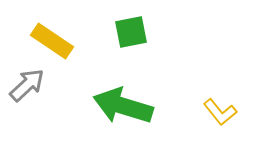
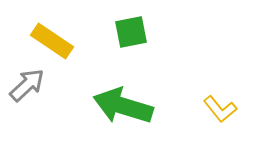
yellow L-shape: moved 3 px up
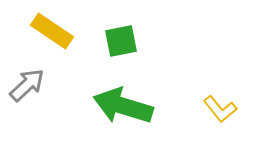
green square: moved 10 px left, 9 px down
yellow rectangle: moved 10 px up
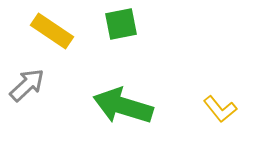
green square: moved 17 px up
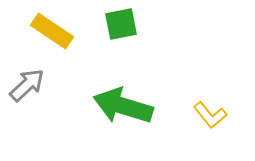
yellow L-shape: moved 10 px left, 6 px down
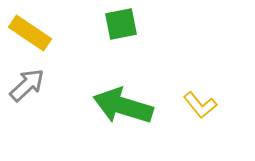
yellow rectangle: moved 22 px left, 2 px down
yellow L-shape: moved 10 px left, 10 px up
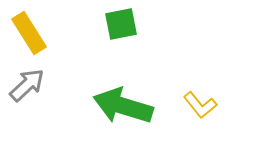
yellow rectangle: moved 1 px left; rotated 24 degrees clockwise
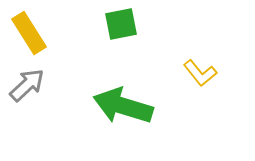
yellow L-shape: moved 32 px up
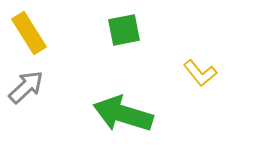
green square: moved 3 px right, 6 px down
gray arrow: moved 1 px left, 2 px down
green arrow: moved 8 px down
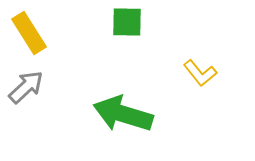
green square: moved 3 px right, 8 px up; rotated 12 degrees clockwise
